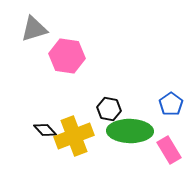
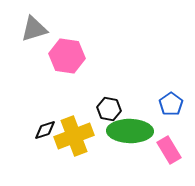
black diamond: rotated 65 degrees counterclockwise
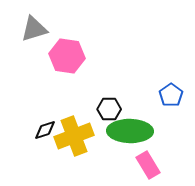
blue pentagon: moved 9 px up
black hexagon: rotated 10 degrees counterclockwise
pink rectangle: moved 21 px left, 15 px down
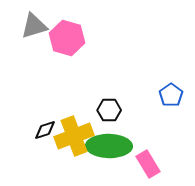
gray triangle: moved 3 px up
pink hexagon: moved 18 px up; rotated 8 degrees clockwise
black hexagon: moved 1 px down
green ellipse: moved 21 px left, 15 px down
pink rectangle: moved 1 px up
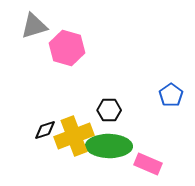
pink hexagon: moved 10 px down
pink rectangle: rotated 36 degrees counterclockwise
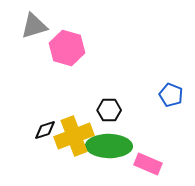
blue pentagon: rotated 15 degrees counterclockwise
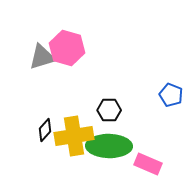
gray triangle: moved 8 px right, 31 px down
black diamond: rotated 30 degrees counterclockwise
yellow cross: rotated 12 degrees clockwise
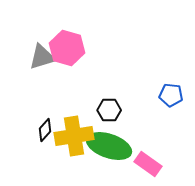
blue pentagon: rotated 15 degrees counterclockwise
green ellipse: rotated 18 degrees clockwise
pink rectangle: rotated 12 degrees clockwise
